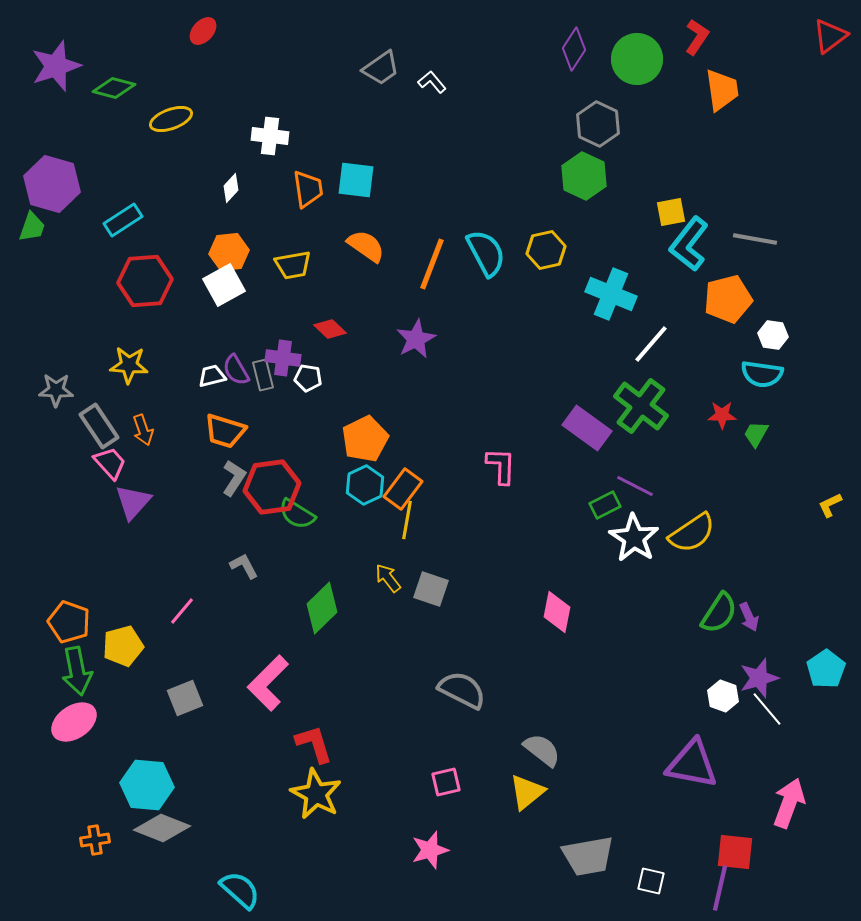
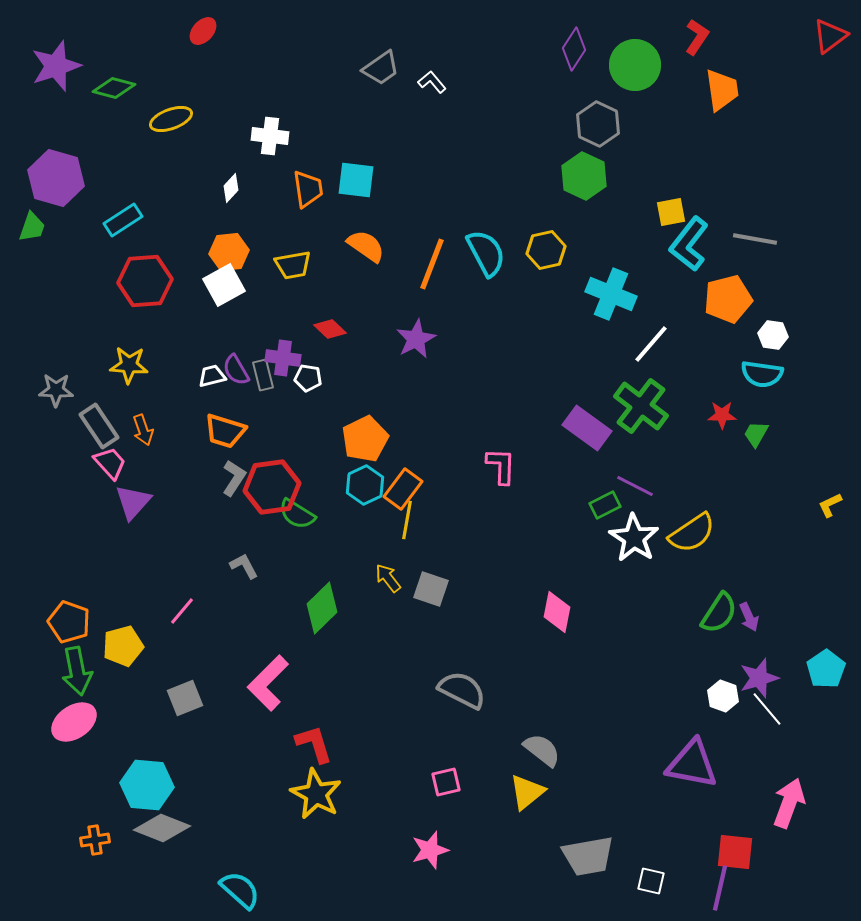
green circle at (637, 59): moved 2 px left, 6 px down
purple hexagon at (52, 184): moved 4 px right, 6 px up
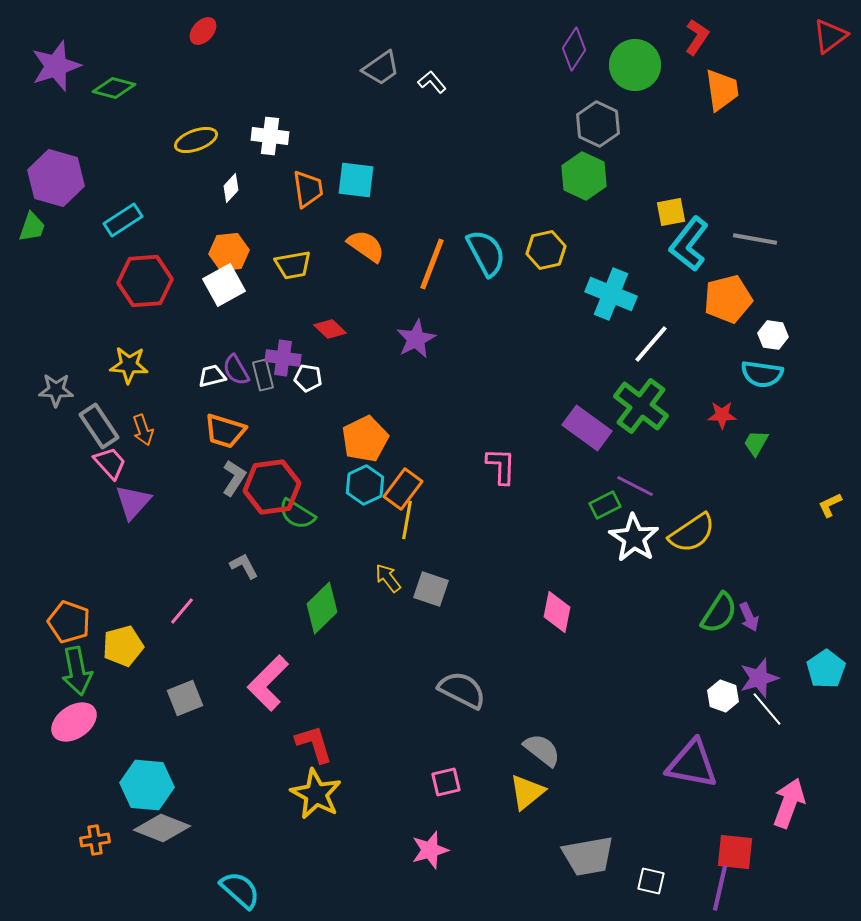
yellow ellipse at (171, 119): moved 25 px right, 21 px down
green trapezoid at (756, 434): moved 9 px down
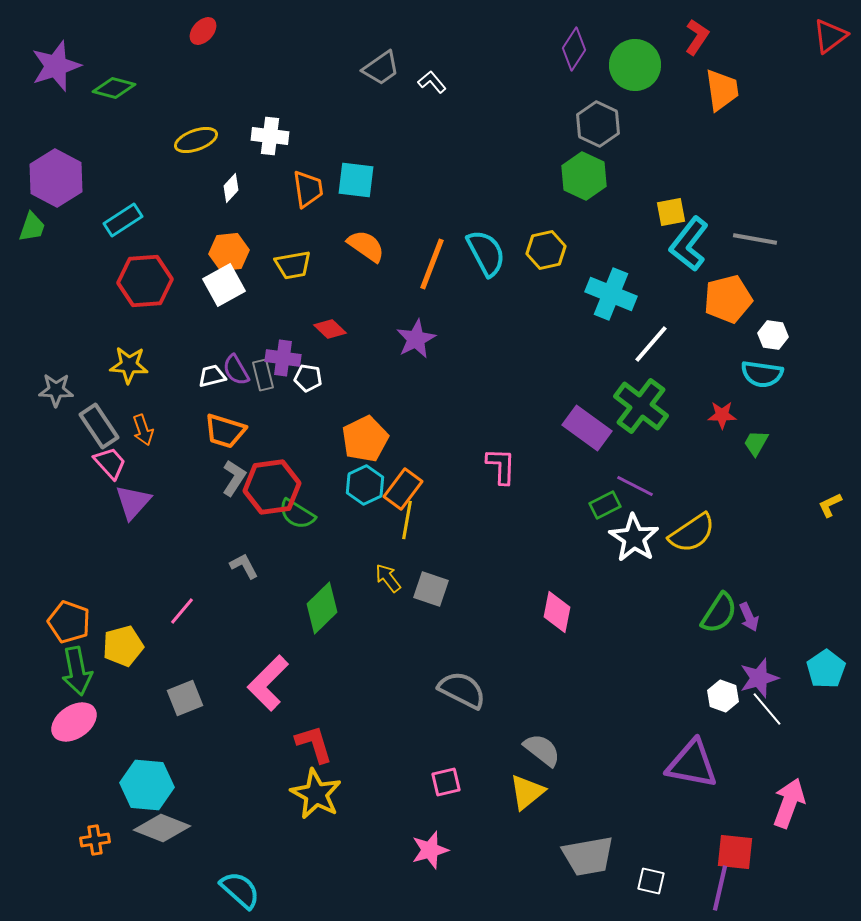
purple hexagon at (56, 178): rotated 12 degrees clockwise
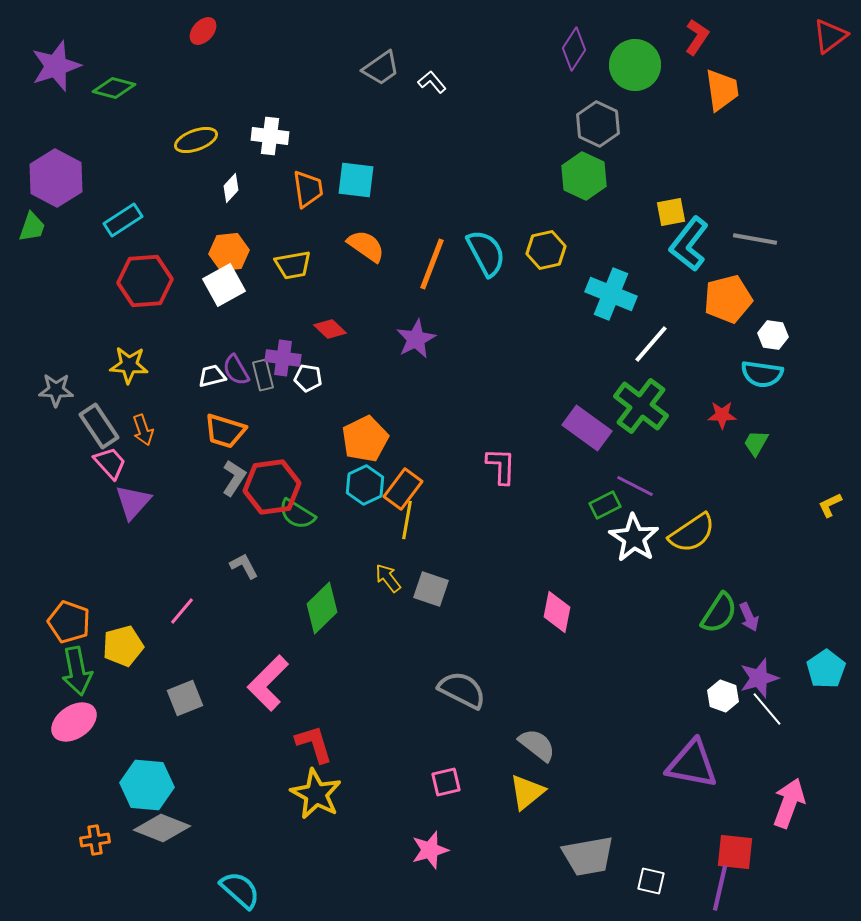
gray semicircle at (542, 750): moved 5 px left, 5 px up
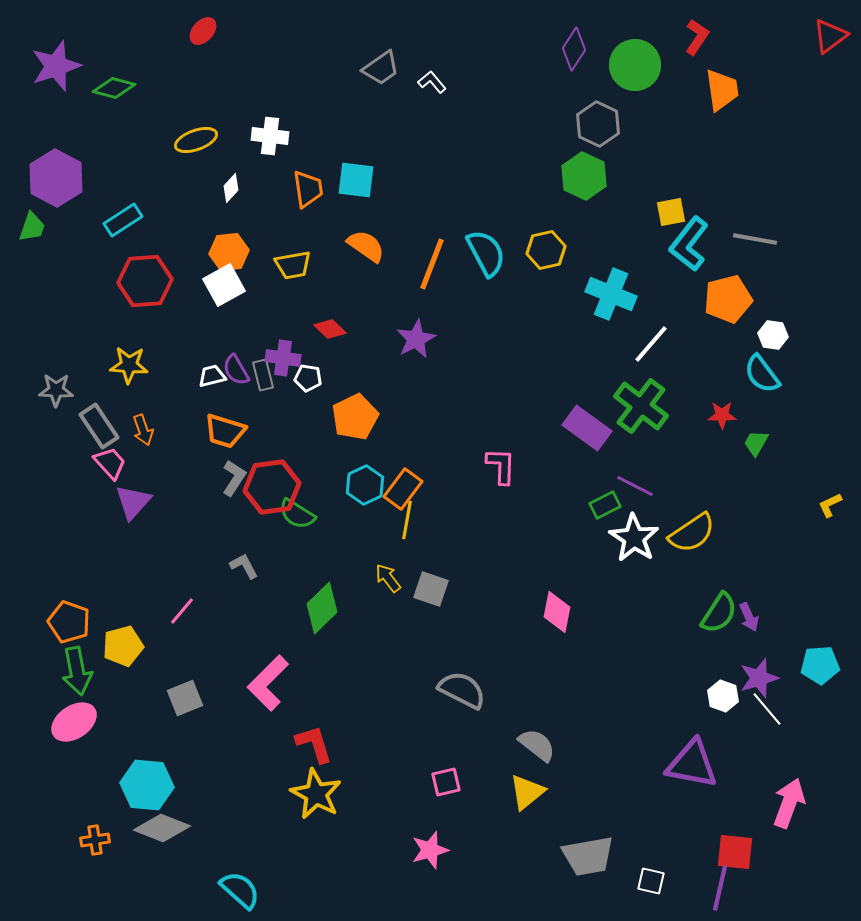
cyan semicircle at (762, 374): rotated 45 degrees clockwise
orange pentagon at (365, 439): moved 10 px left, 22 px up
cyan pentagon at (826, 669): moved 6 px left, 4 px up; rotated 30 degrees clockwise
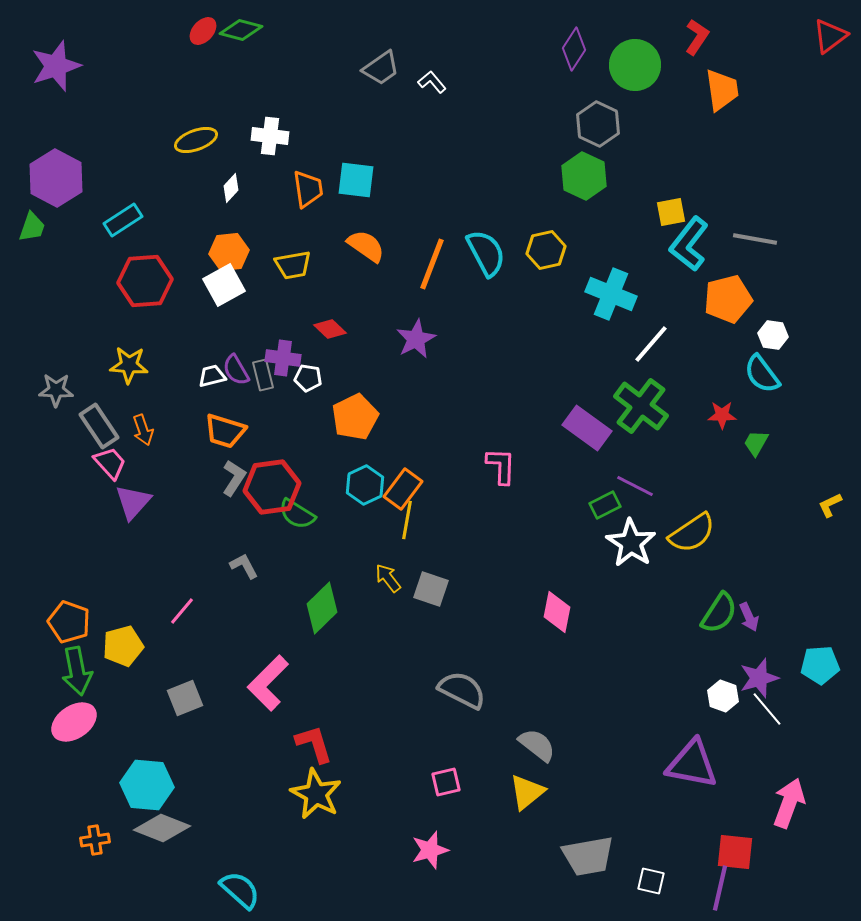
green diamond at (114, 88): moved 127 px right, 58 px up
white star at (634, 538): moved 3 px left, 5 px down
